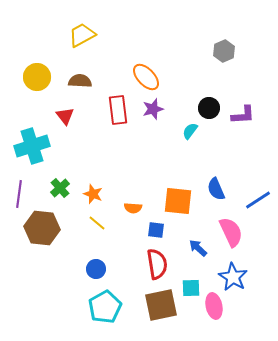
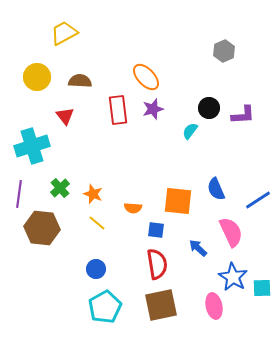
yellow trapezoid: moved 18 px left, 2 px up
cyan square: moved 71 px right
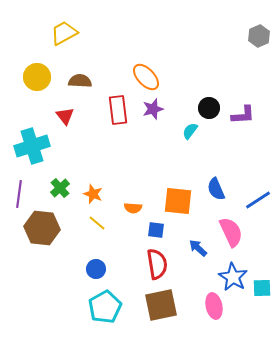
gray hexagon: moved 35 px right, 15 px up
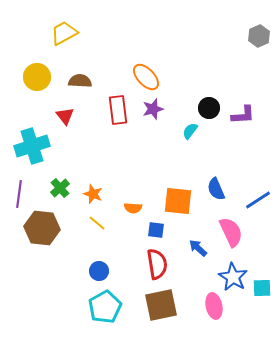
blue circle: moved 3 px right, 2 px down
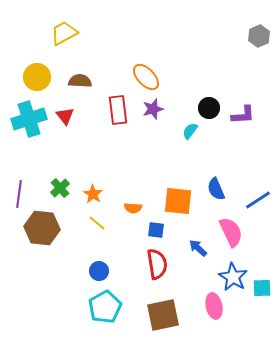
cyan cross: moved 3 px left, 27 px up
orange star: rotated 12 degrees clockwise
brown square: moved 2 px right, 10 px down
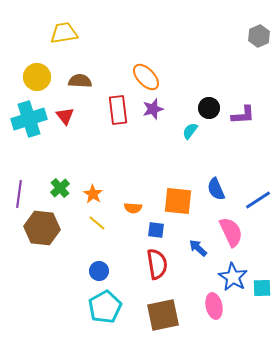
yellow trapezoid: rotated 20 degrees clockwise
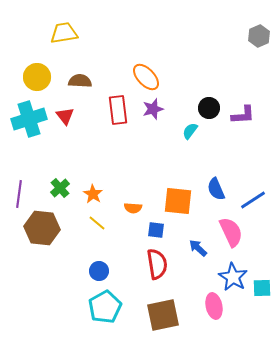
blue line: moved 5 px left
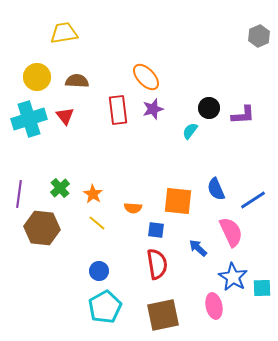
brown semicircle: moved 3 px left
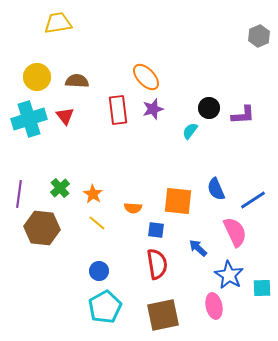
yellow trapezoid: moved 6 px left, 10 px up
pink semicircle: moved 4 px right
blue star: moved 4 px left, 2 px up
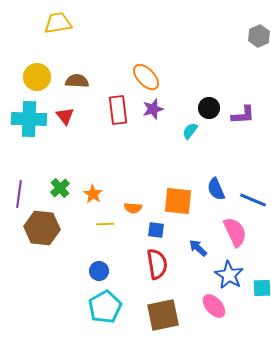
cyan cross: rotated 20 degrees clockwise
blue line: rotated 56 degrees clockwise
yellow line: moved 8 px right, 1 px down; rotated 42 degrees counterclockwise
pink ellipse: rotated 30 degrees counterclockwise
